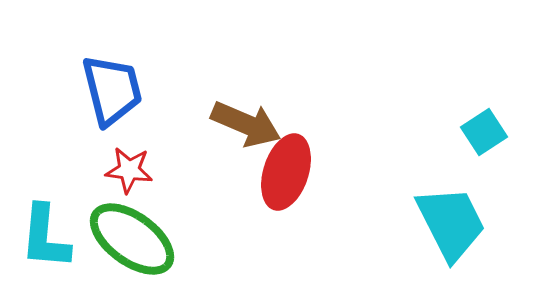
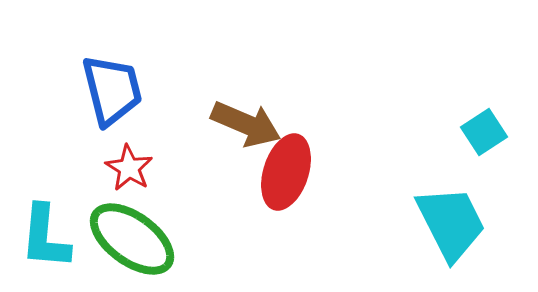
red star: moved 2 px up; rotated 24 degrees clockwise
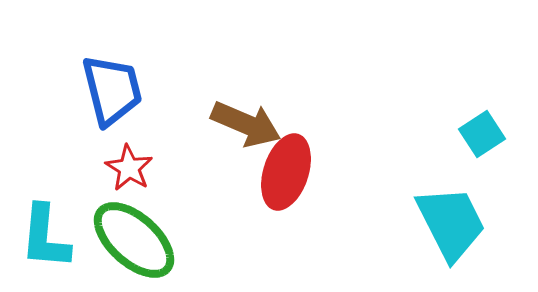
cyan square: moved 2 px left, 2 px down
green ellipse: moved 2 px right, 1 px down; rotated 6 degrees clockwise
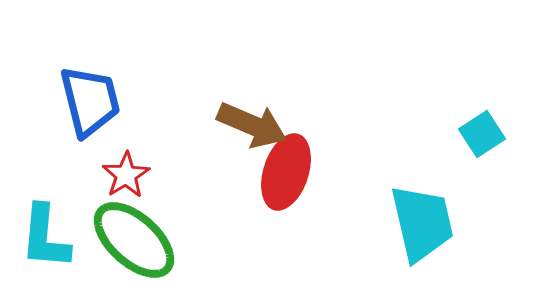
blue trapezoid: moved 22 px left, 11 px down
brown arrow: moved 6 px right, 1 px down
red star: moved 3 px left, 7 px down; rotated 9 degrees clockwise
cyan trapezoid: moved 29 px left; rotated 14 degrees clockwise
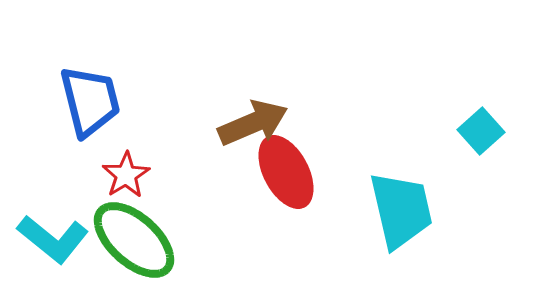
brown arrow: moved 1 px right, 2 px up; rotated 46 degrees counterclockwise
cyan square: moved 1 px left, 3 px up; rotated 9 degrees counterclockwise
red ellipse: rotated 46 degrees counterclockwise
cyan trapezoid: moved 21 px left, 13 px up
cyan L-shape: moved 8 px right, 2 px down; rotated 56 degrees counterclockwise
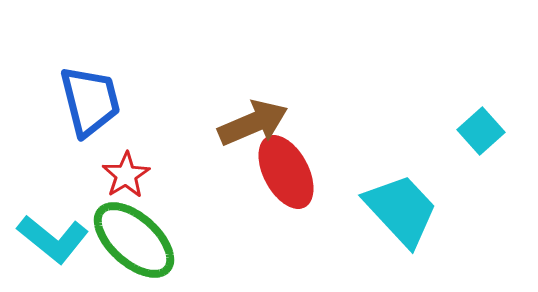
cyan trapezoid: rotated 30 degrees counterclockwise
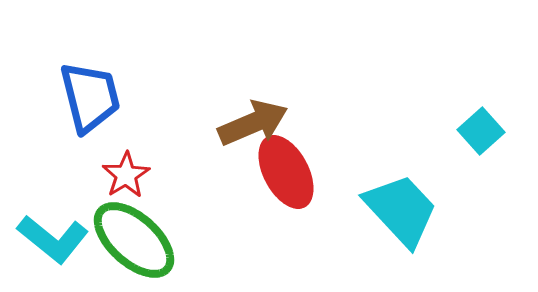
blue trapezoid: moved 4 px up
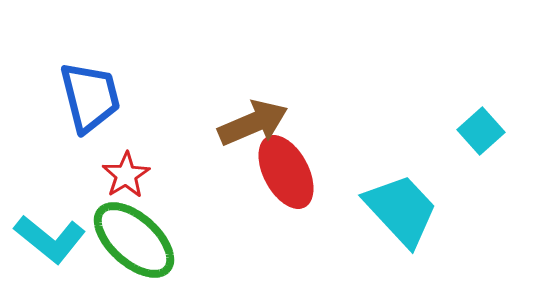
cyan L-shape: moved 3 px left
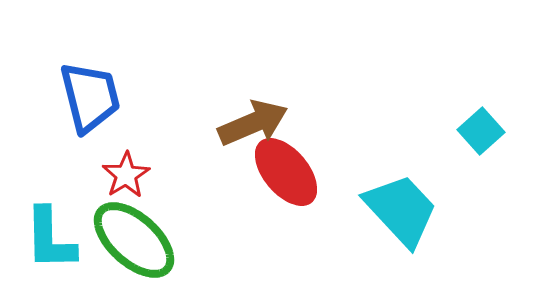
red ellipse: rotated 12 degrees counterclockwise
cyan L-shape: rotated 50 degrees clockwise
